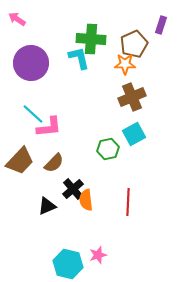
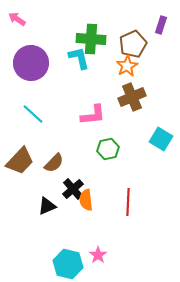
brown pentagon: moved 1 px left
orange star: moved 2 px right, 2 px down; rotated 30 degrees counterclockwise
pink L-shape: moved 44 px right, 12 px up
cyan square: moved 27 px right, 5 px down; rotated 30 degrees counterclockwise
pink star: rotated 18 degrees counterclockwise
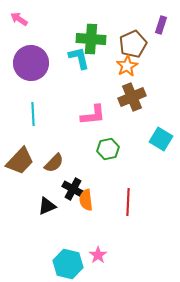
pink arrow: moved 2 px right
cyan line: rotated 45 degrees clockwise
black cross: rotated 20 degrees counterclockwise
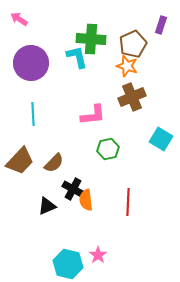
cyan L-shape: moved 2 px left, 1 px up
orange star: rotated 25 degrees counterclockwise
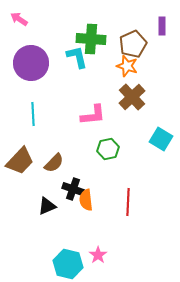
purple rectangle: moved 1 px right, 1 px down; rotated 18 degrees counterclockwise
brown cross: rotated 20 degrees counterclockwise
black cross: rotated 10 degrees counterclockwise
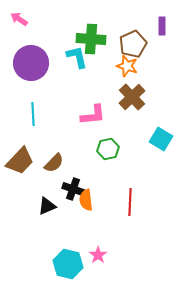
red line: moved 2 px right
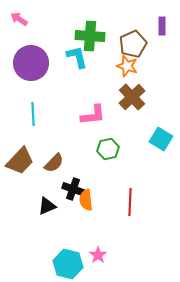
green cross: moved 1 px left, 3 px up
